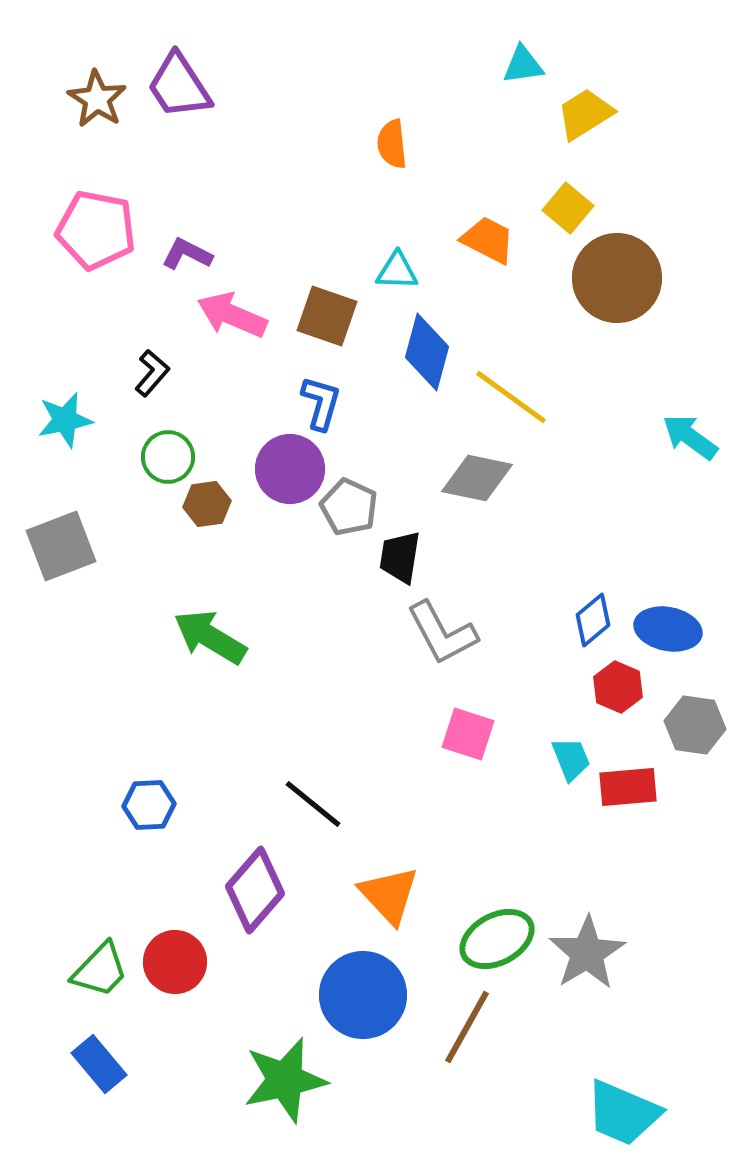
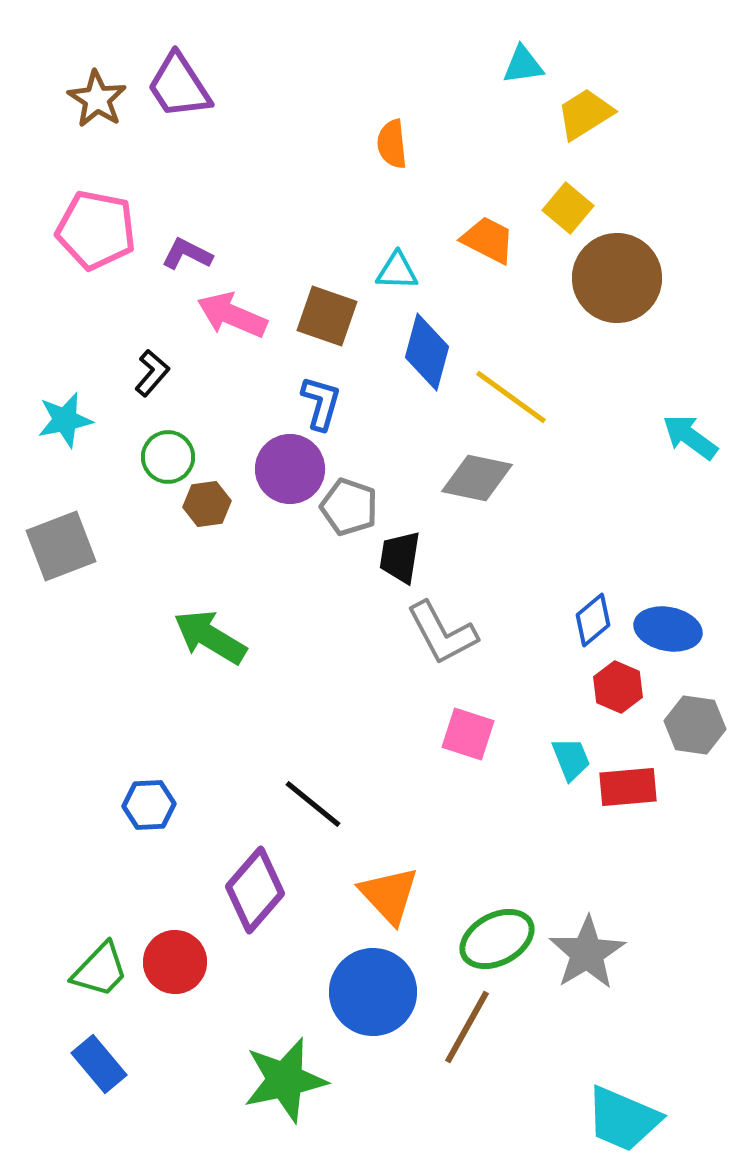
gray pentagon at (349, 507): rotated 6 degrees counterclockwise
blue circle at (363, 995): moved 10 px right, 3 px up
cyan trapezoid at (623, 1113): moved 6 px down
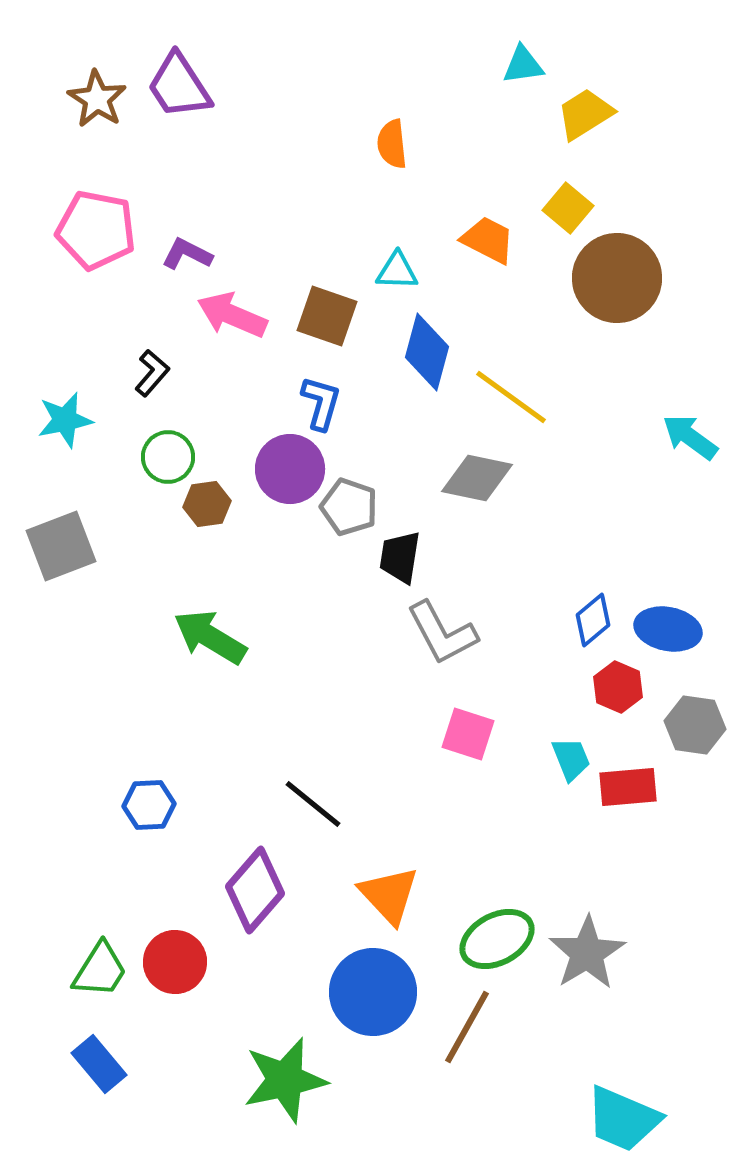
green trapezoid at (100, 970): rotated 12 degrees counterclockwise
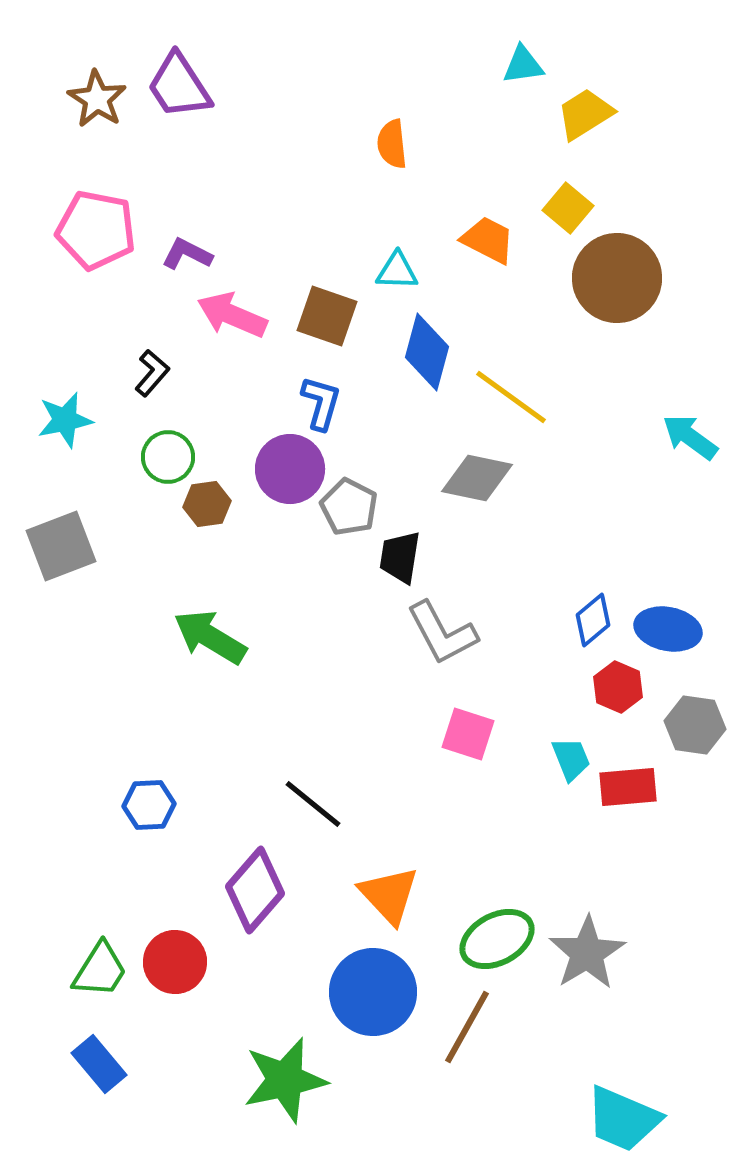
gray pentagon at (349, 507): rotated 8 degrees clockwise
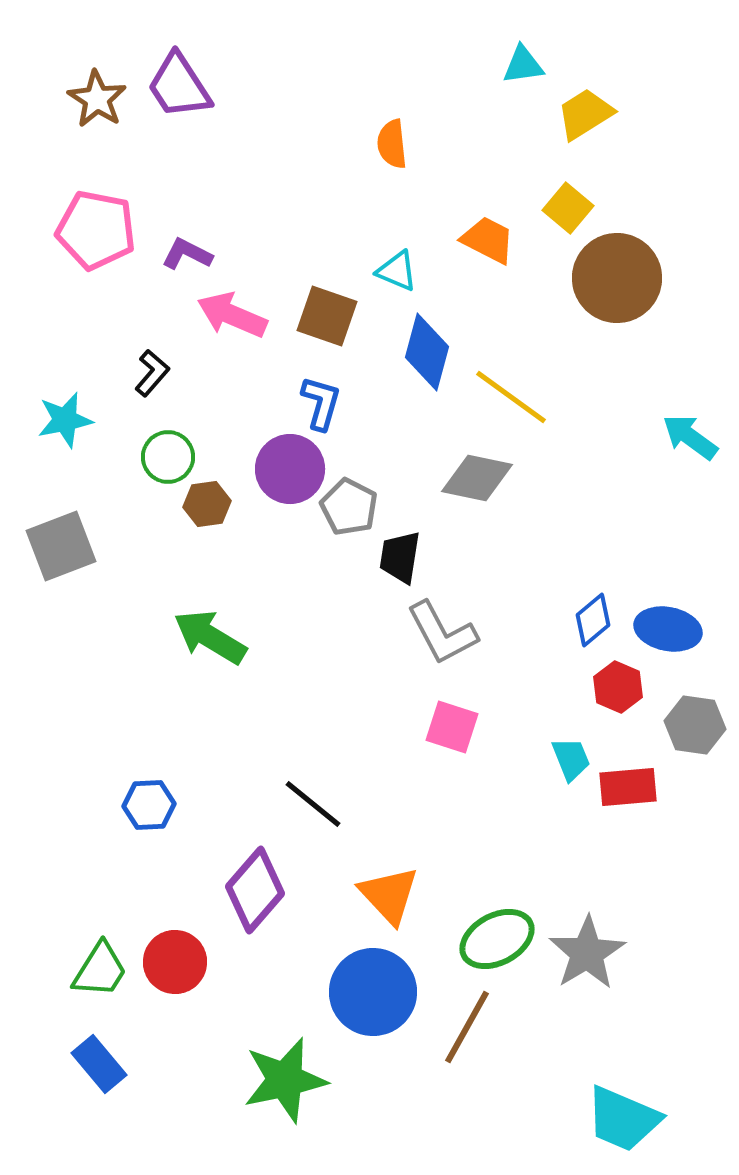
cyan triangle at (397, 271): rotated 21 degrees clockwise
pink square at (468, 734): moved 16 px left, 7 px up
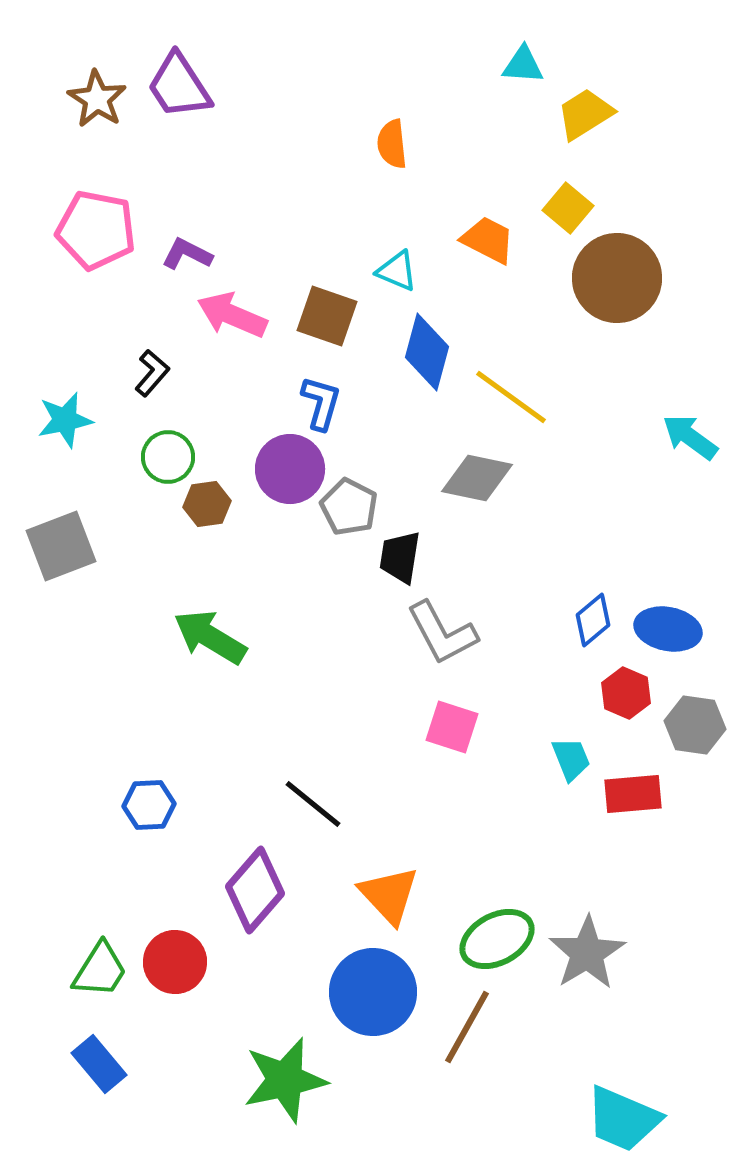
cyan triangle at (523, 65): rotated 12 degrees clockwise
red hexagon at (618, 687): moved 8 px right, 6 px down
red rectangle at (628, 787): moved 5 px right, 7 px down
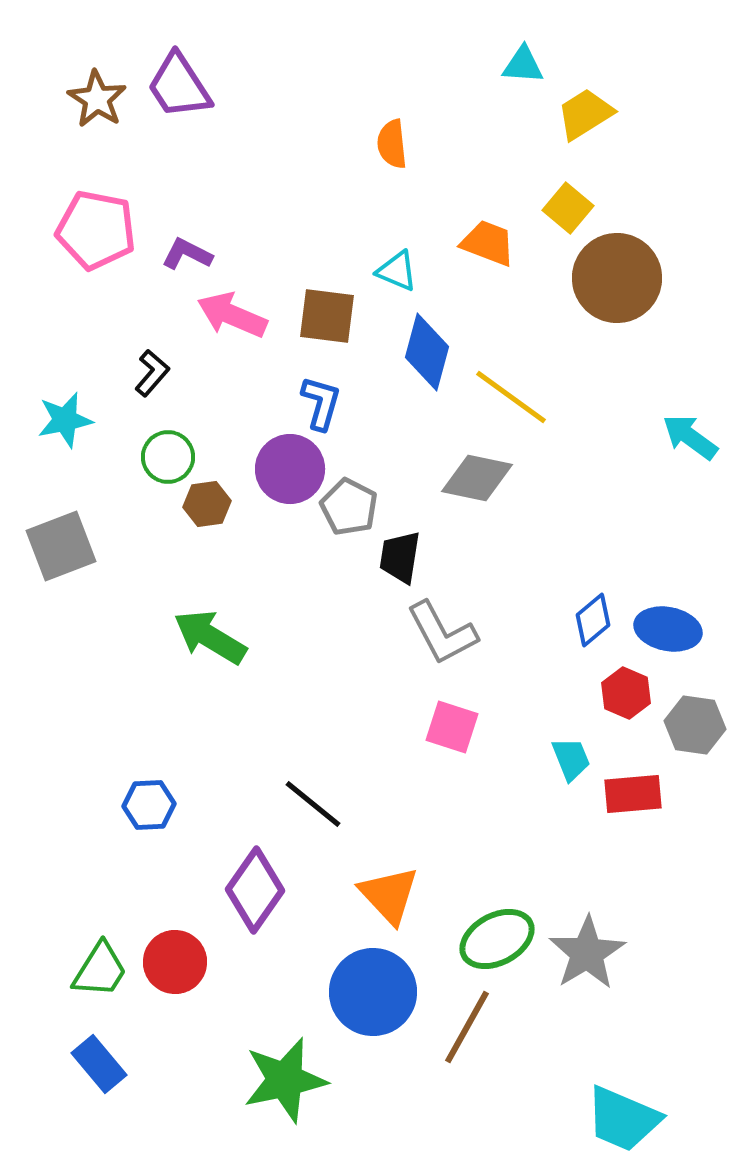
orange trapezoid at (488, 240): moved 3 px down; rotated 6 degrees counterclockwise
brown square at (327, 316): rotated 12 degrees counterclockwise
purple diamond at (255, 890): rotated 6 degrees counterclockwise
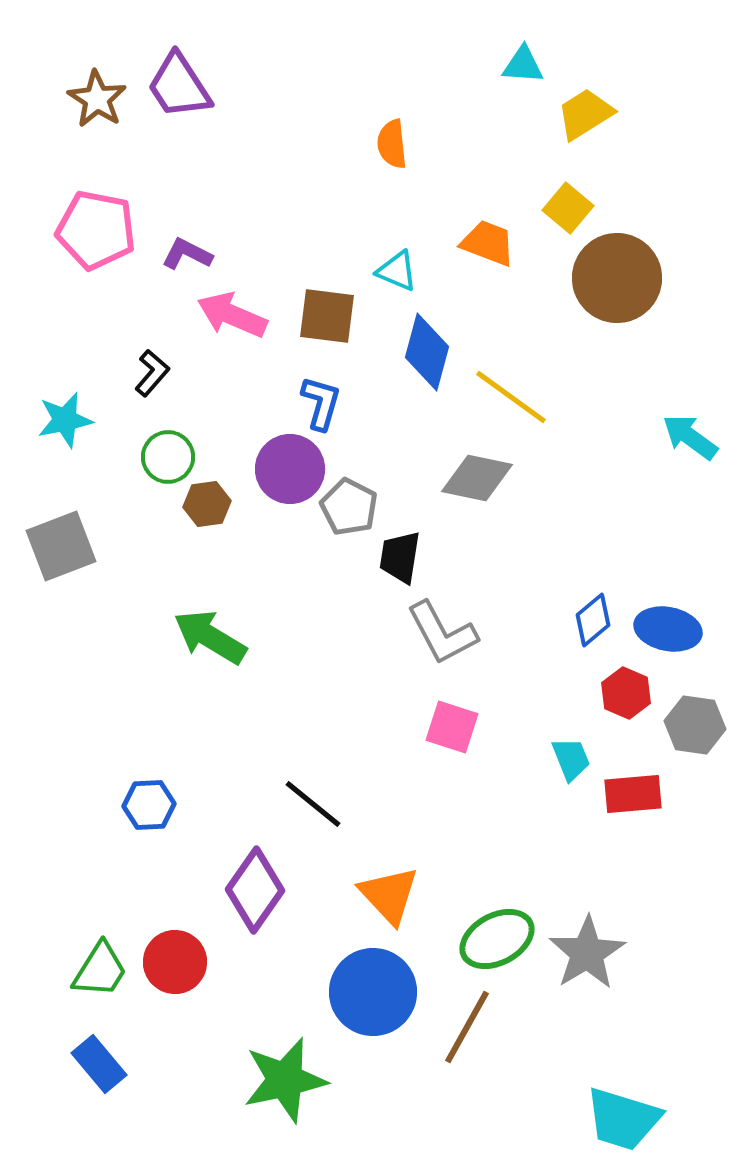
cyan trapezoid at (623, 1119): rotated 6 degrees counterclockwise
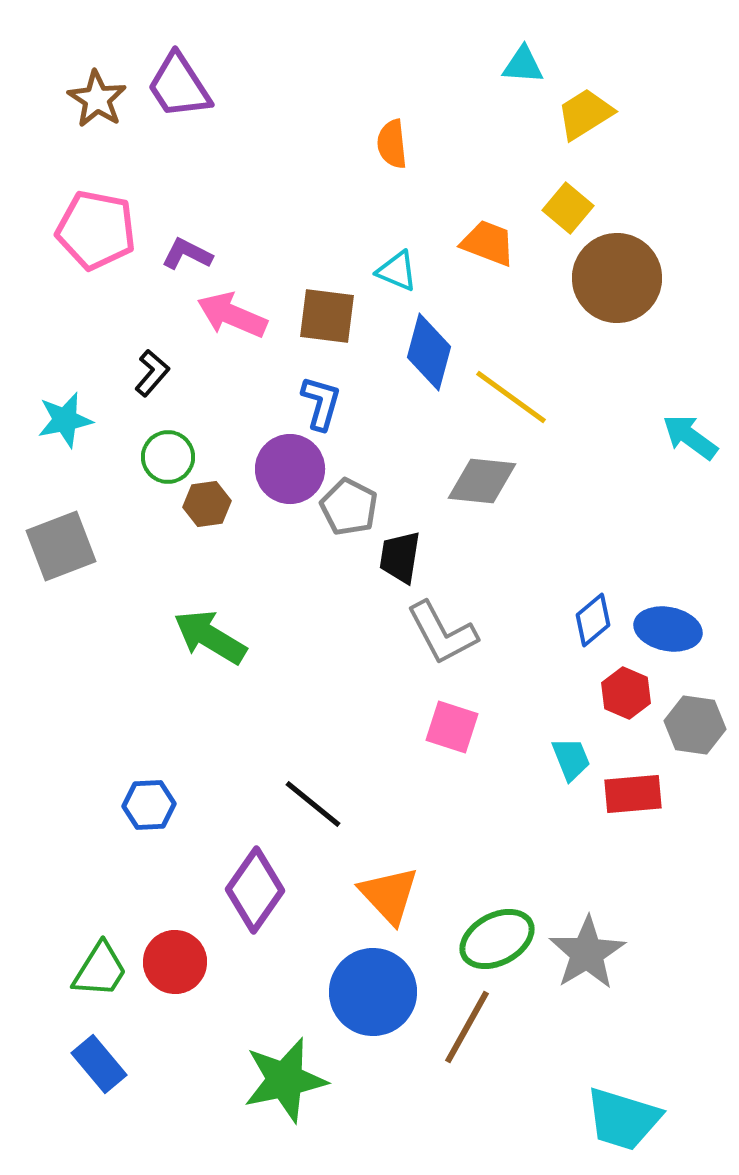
blue diamond at (427, 352): moved 2 px right
gray diamond at (477, 478): moved 5 px right, 3 px down; rotated 6 degrees counterclockwise
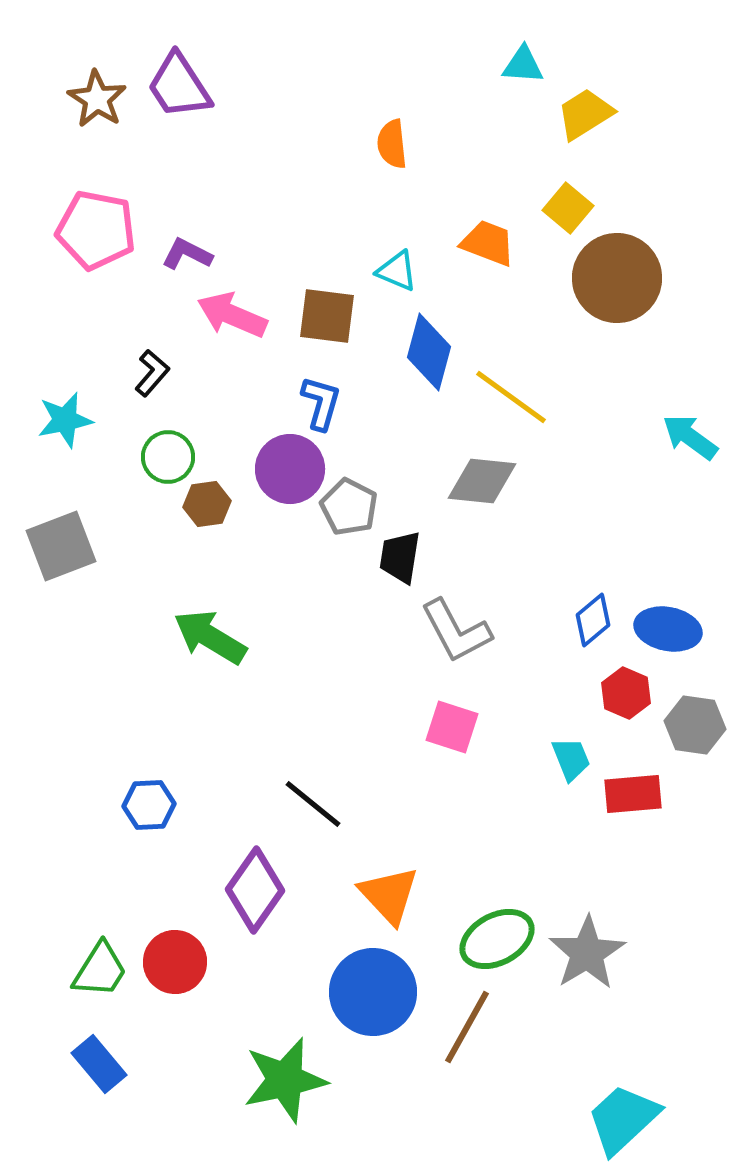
gray L-shape at (442, 633): moved 14 px right, 2 px up
cyan trapezoid at (623, 1119): rotated 120 degrees clockwise
